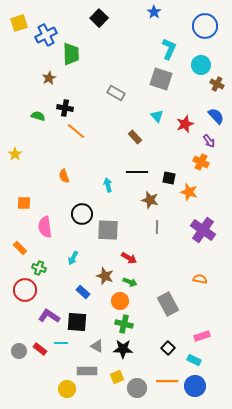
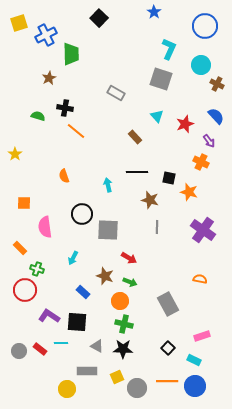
green cross at (39, 268): moved 2 px left, 1 px down
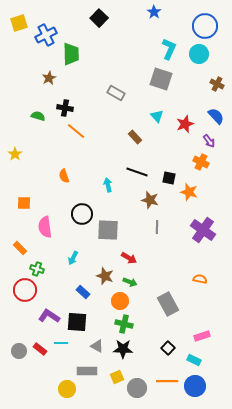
cyan circle at (201, 65): moved 2 px left, 11 px up
black line at (137, 172): rotated 20 degrees clockwise
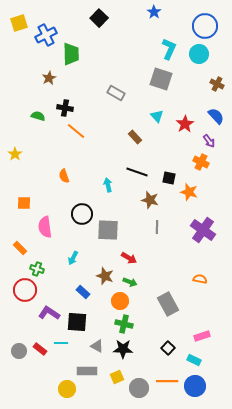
red star at (185, 124): rotated 12 degrees counterclockwise
purple L-shape at (49, 316): moved 3 px up
gray circle at (137, 388): moved 2 px right
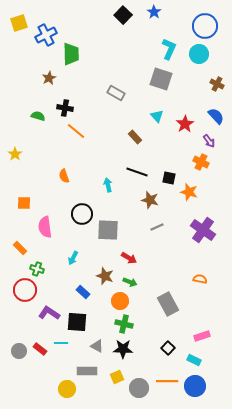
black square at (99, 18): moved 24 px right, 3 px up
gray line at (157, 227): rotated 64 degrees clockwise
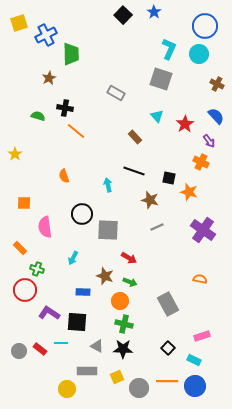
black line at (137, 172): moved 3 px left, 1 px up
blue rectangle at (83, 292): rotated 40 degrees counterclockwise
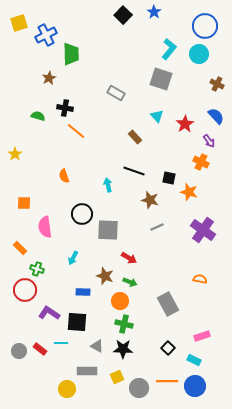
cyan L-shape at (169, 49): rotated 15 degrees clockwise
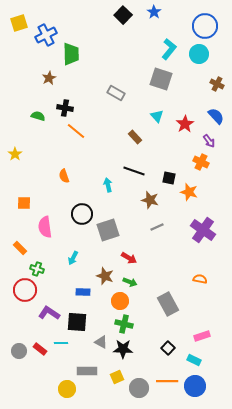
gray square at (108, 230): rotated 20 degrees counterclockwise
gray triangle at (97, 346): moved 4 px right, 4 px up
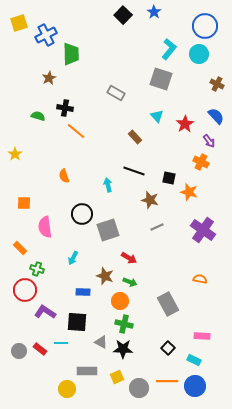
purple L-shape at (49, 313): moved 4 px left, 1 px up
pink rectangle at (202, 336): rotated 21 degrees clockwise
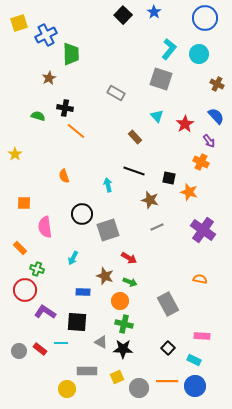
blue circle at (205, 26): moved 8 px up
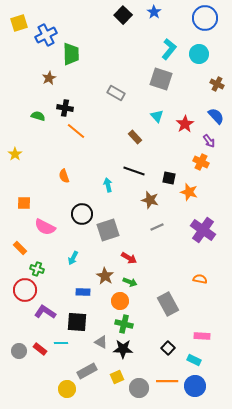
pink semicircle at (45, 227): rotated 55 degrees counterclockwise
brown star at (105, 276): rotated 12 degrees clockwise
gray rectangle at (87, 371): rotated 30 degrees counterclockwise
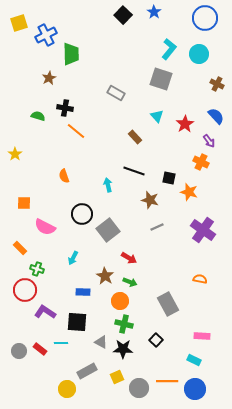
gray square at (108, 230): rotated 20 degrees counterclockwise
black square at (168, 348): moved 12 px left, 8 px up
blue circle at (195, 386): moved 3 px down
